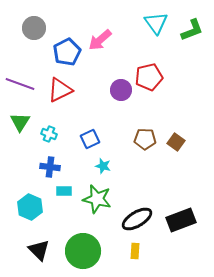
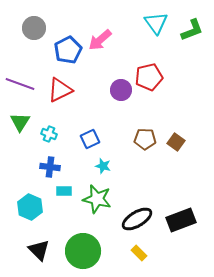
blue pentagon: moved 1 px right, 2 px up
yellow rectangle: moved 4 px right, 2 px down; rotated 49 degrees counterclockwise
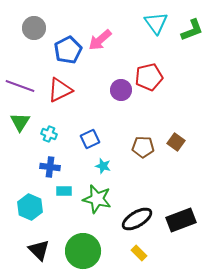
purple line: moved 2 px down
brown pentagon: moved 2 px left, 8 px down
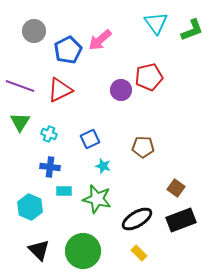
gray circle: moved 3 px down
brown square: moved 46 px down
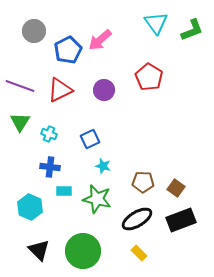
red pentagon: rotated 28 degrees counterclockwise
purple circle: moved 17 px left
brown pentagon: moved 35 px down
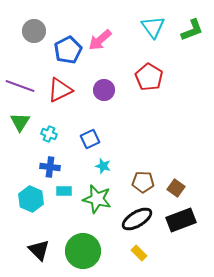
cyan triangle: moved 3 px left, 4 px down
cyan hexagon: moved 1 px right, 8 px up
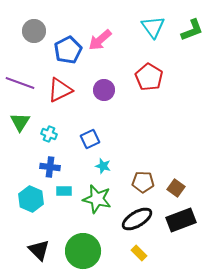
purple line: moved 3 px up
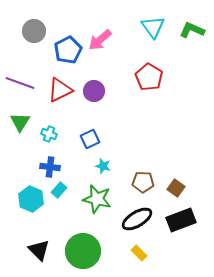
green L-shape: rotated 135 degrees counterclockwise
purple circle: moved 10 px left, 1 px down
cyan rectangle: moved 5 px left, 1 px up; rotated 49 degrees counterclockwise
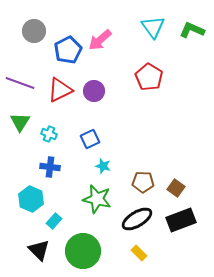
cyan rectangle: moved 5 px left, 31 px down
